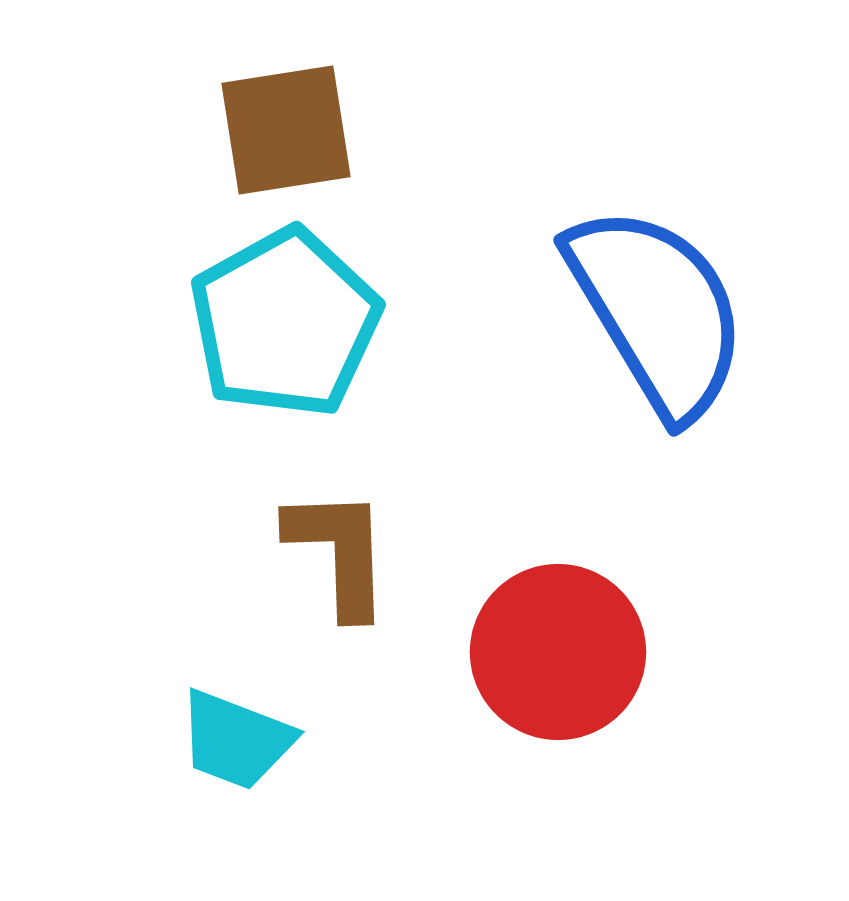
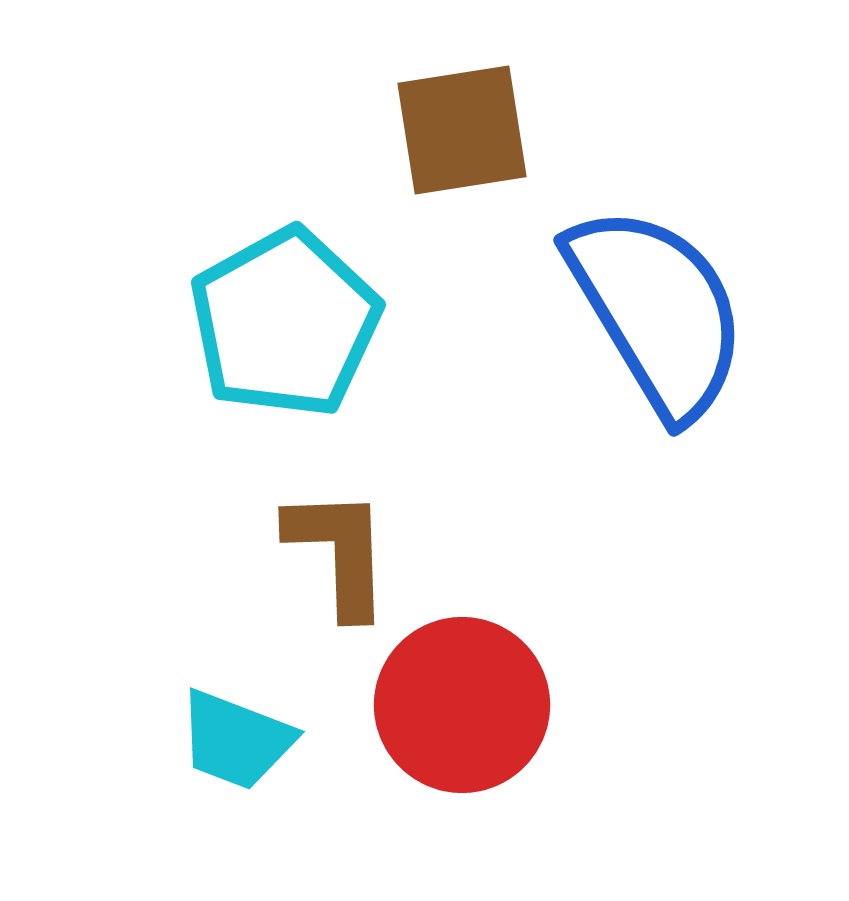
brown square: moved 176 px right
red circle: moved 96 px left, 53 px down
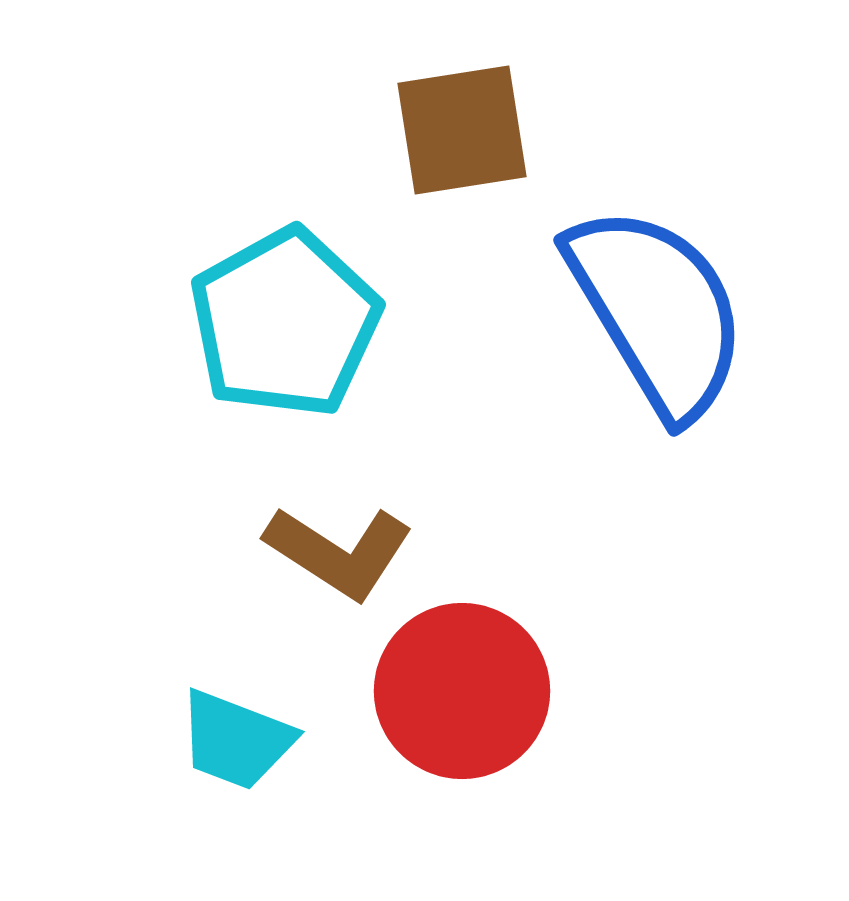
brown L-shape: rotated 125 degrees clockwise
red circle: moved 14 px up
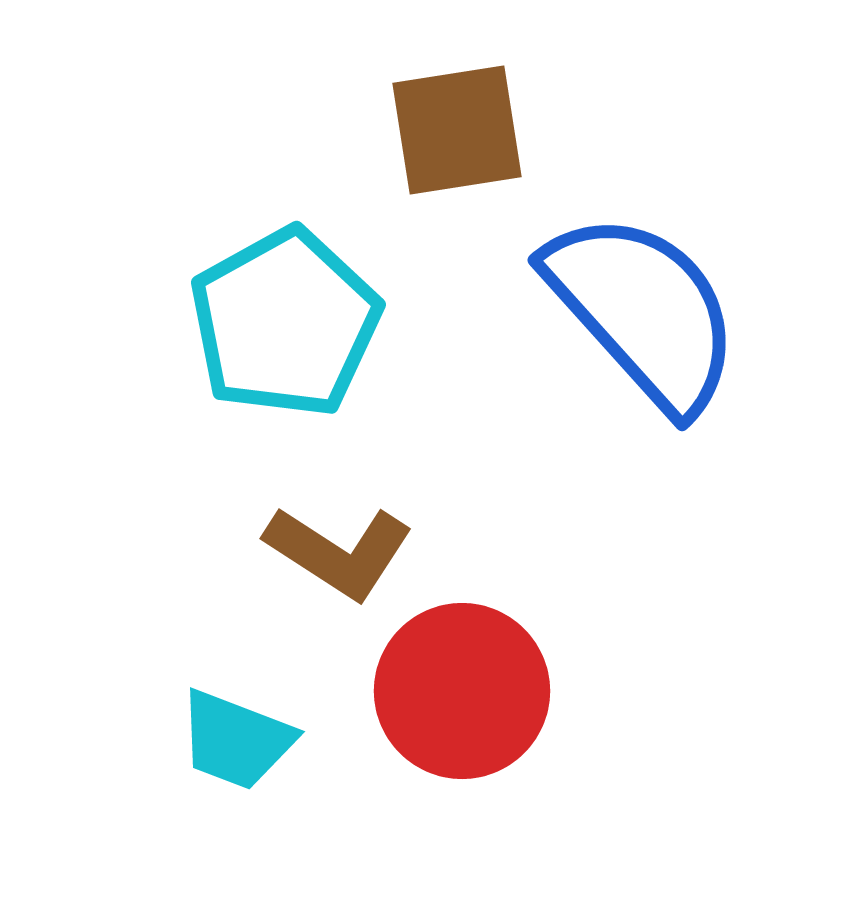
brown square: moved 5 px left
blue semicircle: moved 14 px left; rotated 11 degrees counterclockwise
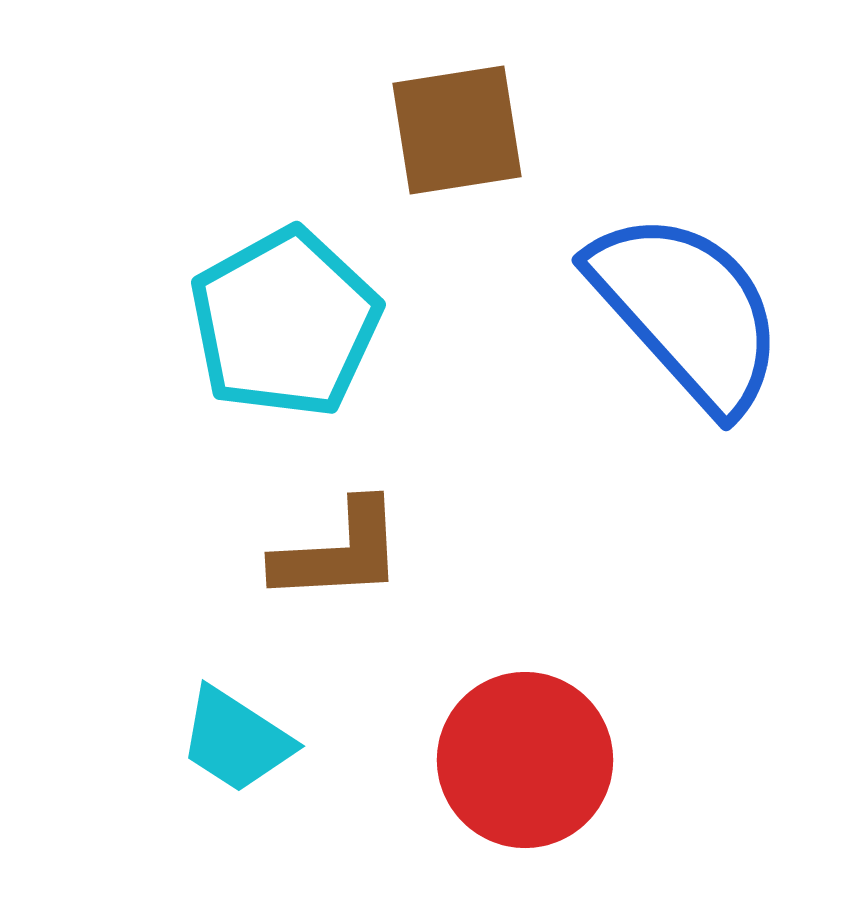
blue semicircle: moved 44 px right
brown L-shape: rotated 36 degrees counterclockwise
red circle: moved 63 px right, 69 px down
cyan trapezoid: rotated 12 degrees clockwise
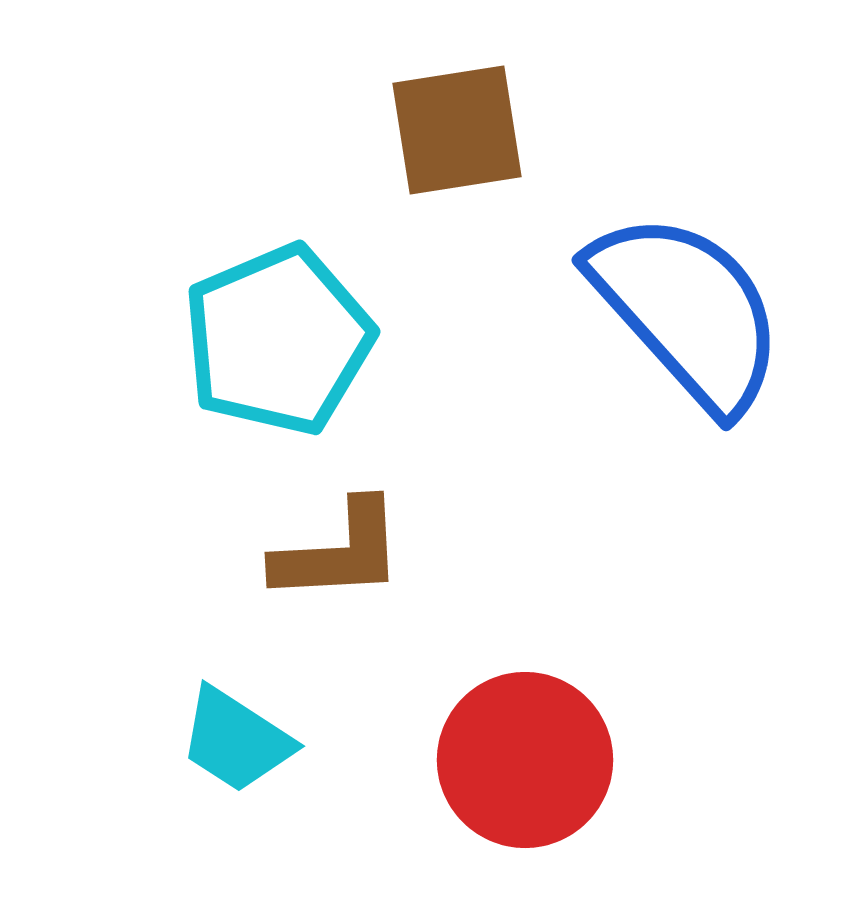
cyan pentagon: moved 7 px left, 17 px down; rotated 6 degrees clockwise
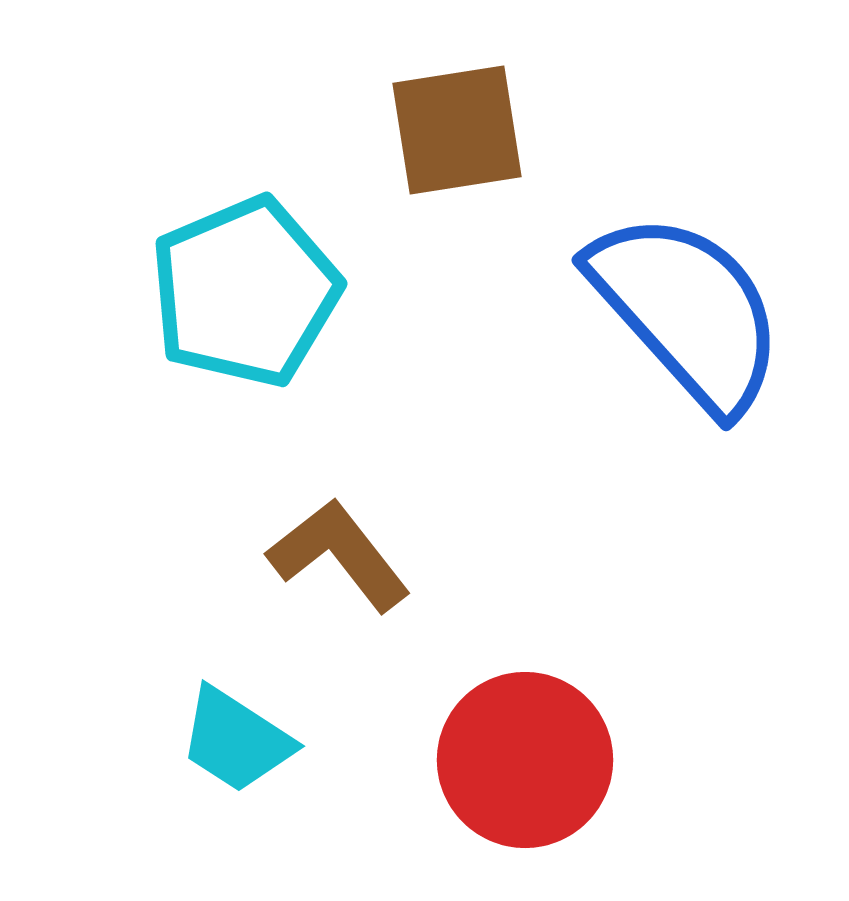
cyan pentagon: moved 33 px left, 48 px up
brown L-shape: moved 3 px down; rotated 125 degrees counterclockwise
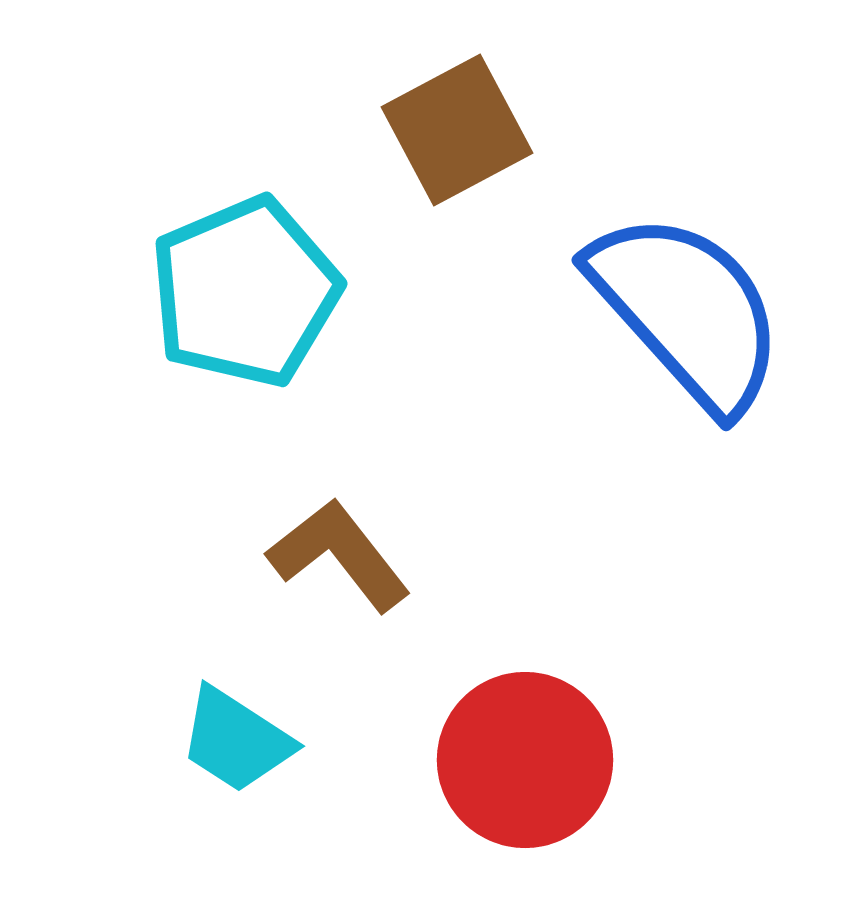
brown square: rotated 19 degrees counterclockwise
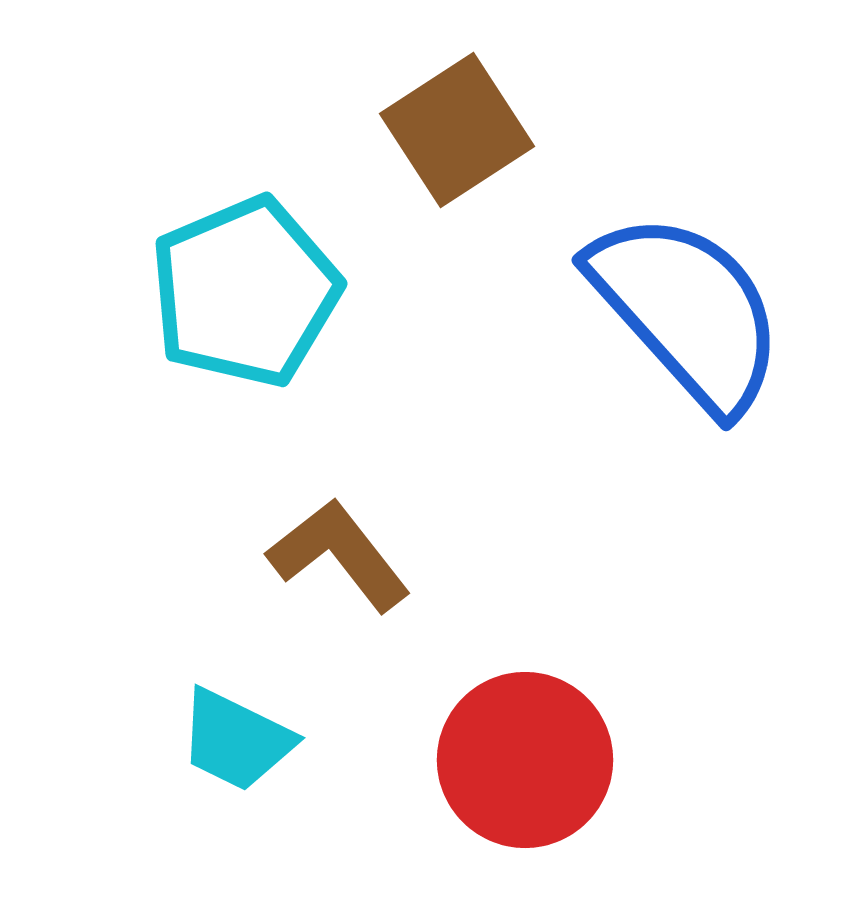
brown square: rotated 5 degrees counterclockwise
cyan trapezoid: rotated 7 degrees counterclockwise
